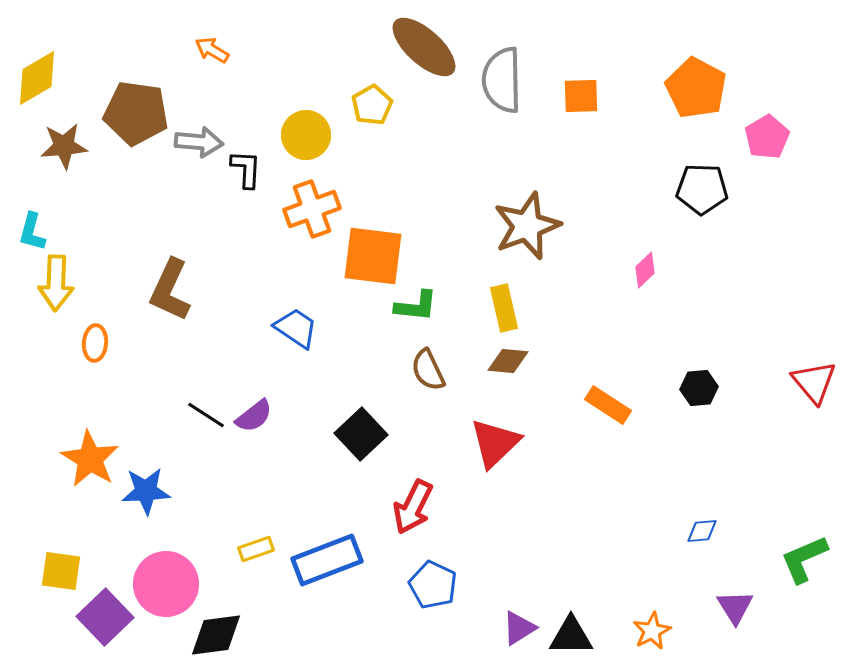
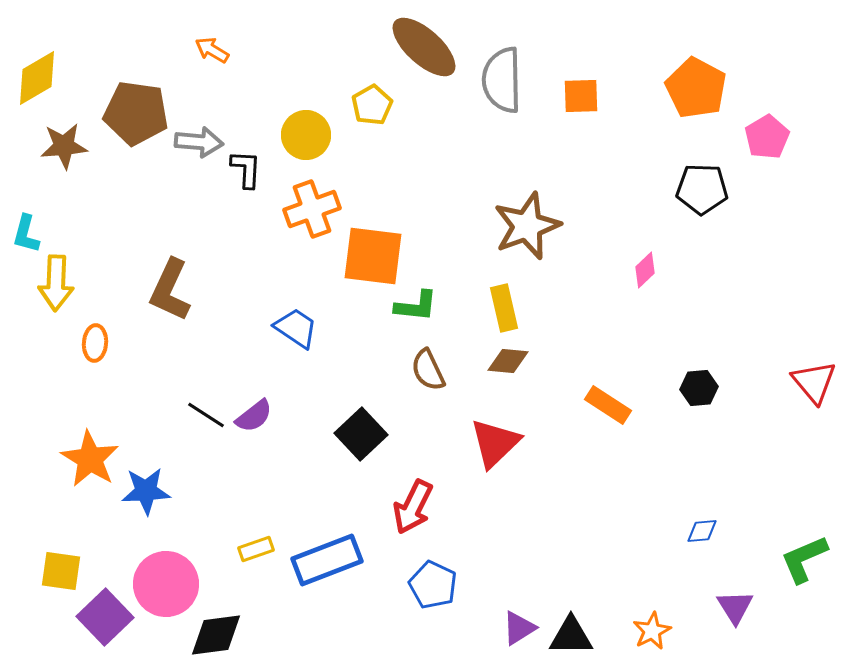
cyan L-shape at (32, 232): moved 6 px left, 2 px down
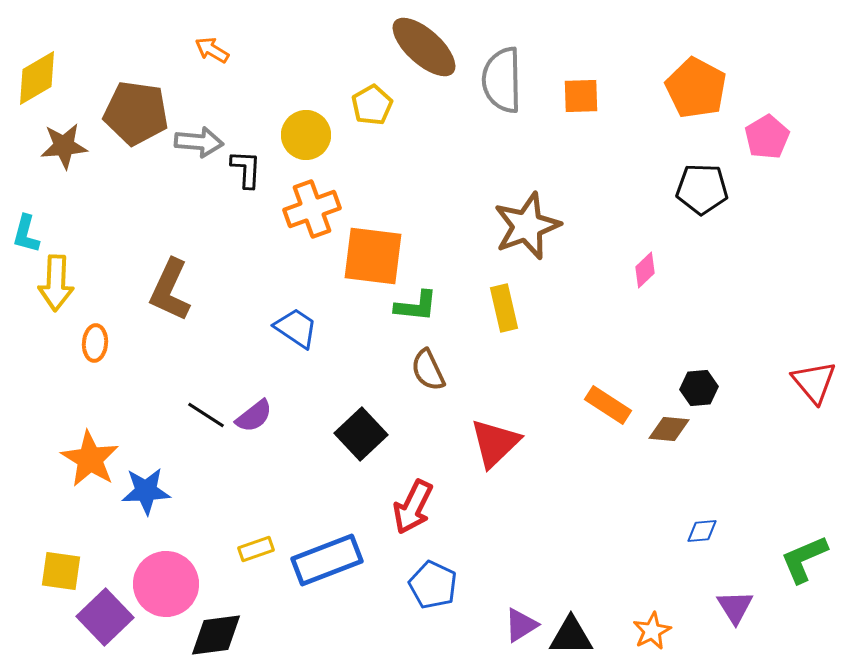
brown diamond at (508, 361): moved 161 px right, 68 px down
purple triangle at (519, 628): moved 2 px right, 3 px up
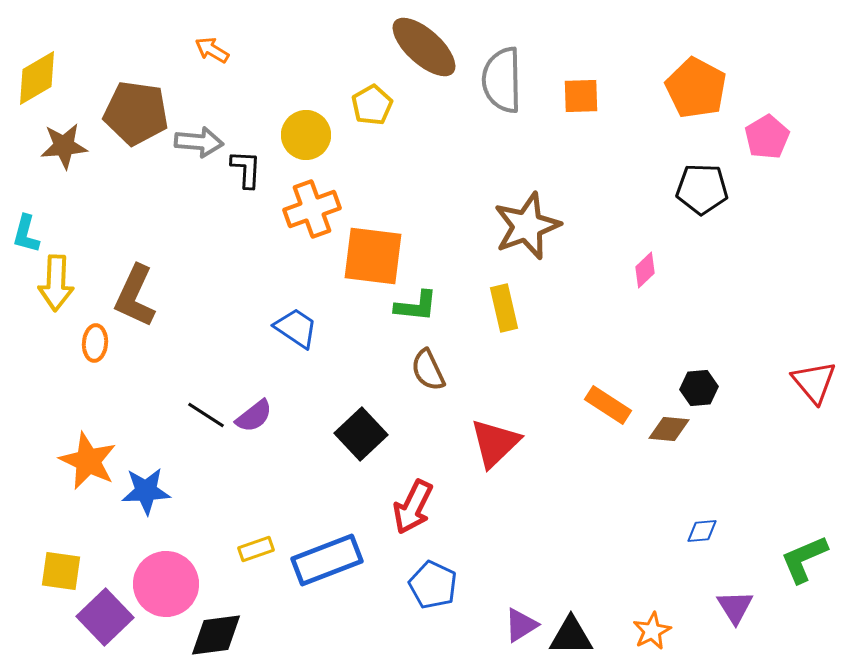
brown L-shape at (170, 290): moved 35 px left, 6 px down
orange star at (90, 459): moved 2 px left, 2 px down; rotated 6 degrees counterclockwise
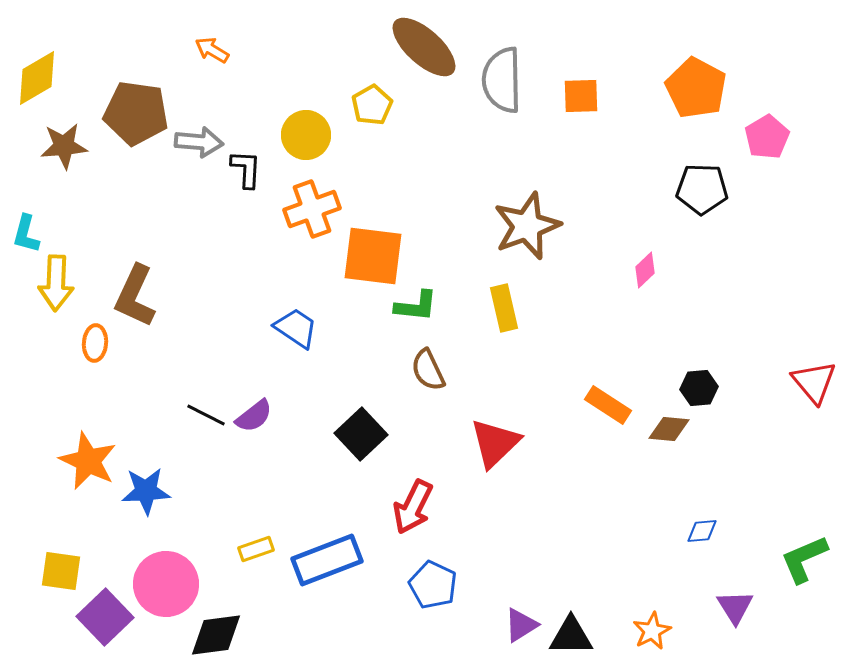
black line at (206, 415): rotated 6 degrees counterclockwise
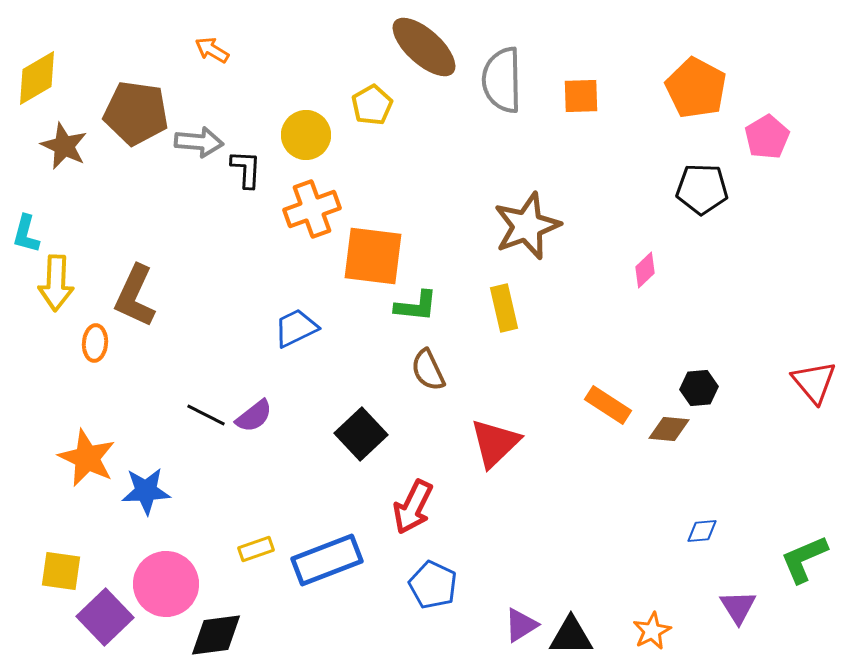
brown star at (64, 146): rotated 30 degrees clockwise
blue trapezoid at (296, 328): rotated 60 degrees counterclockwise
orange star at (88, 461): moved 1 px left, 3 px up
purple triangle at (735, 607): moved 3 px right
